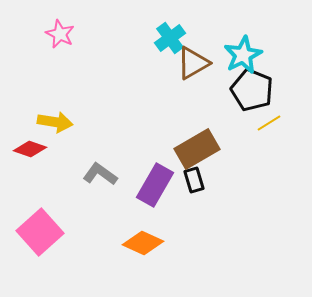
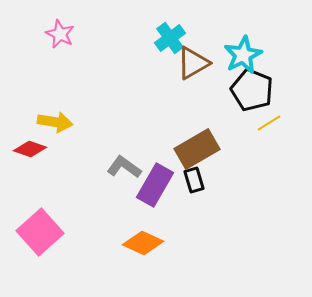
gray L-shape: moved 24 px right, 7 px up
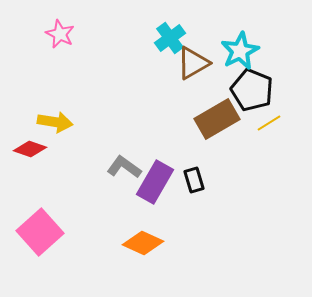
cyan star: moved 3 px left, 4 px up
brown rectangle: moved 20 px right, 30 px up
purple rectangle: moved 3 px up
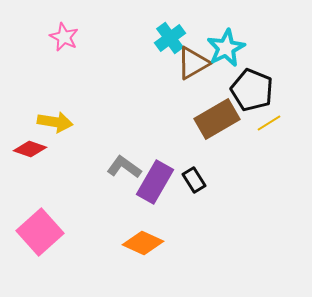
pink star: moved 4 px right, 3 px down
cyan star: moved 14 px left, 3 px up
black rectangle: rotated 15 degrees counterclockwise
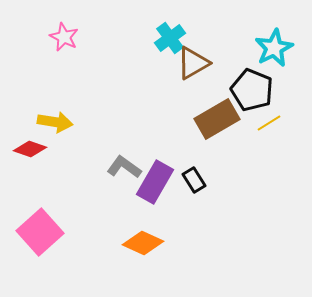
cyan star: moved 48 px right
